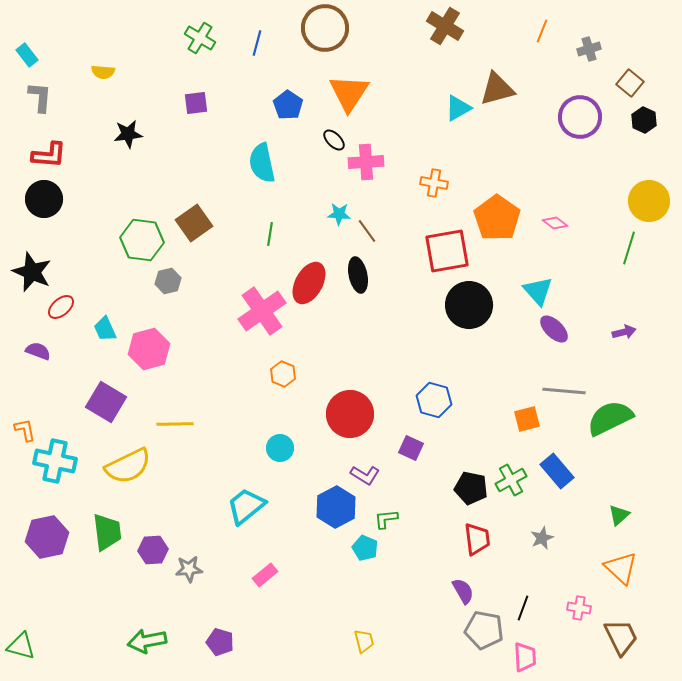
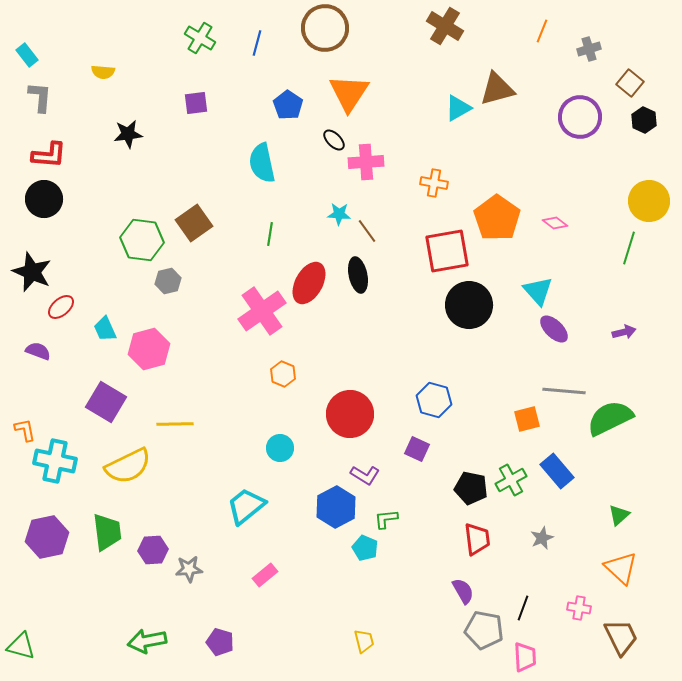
purple square at (411, 448): moved 6 px right, 1 px down
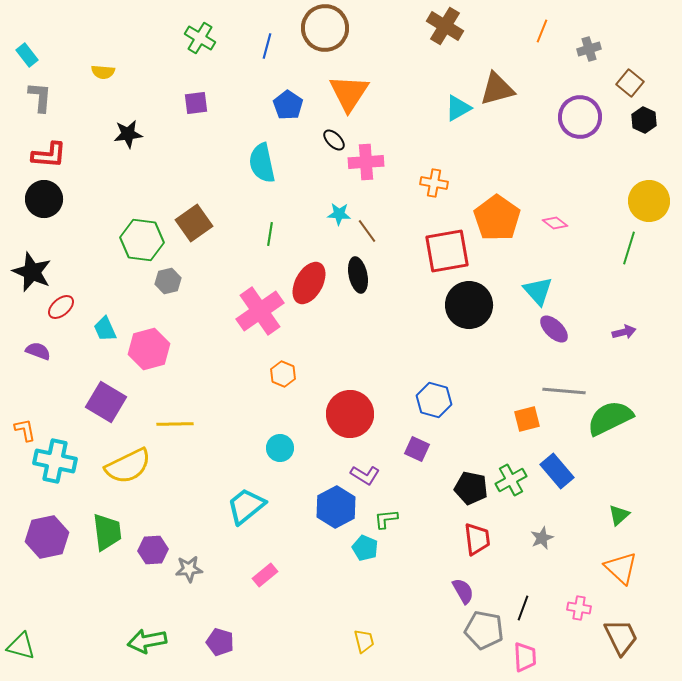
blue line at (257, 43): moved 10 px right, 3 px down
pink cross at (262, 311): moved 2 px left
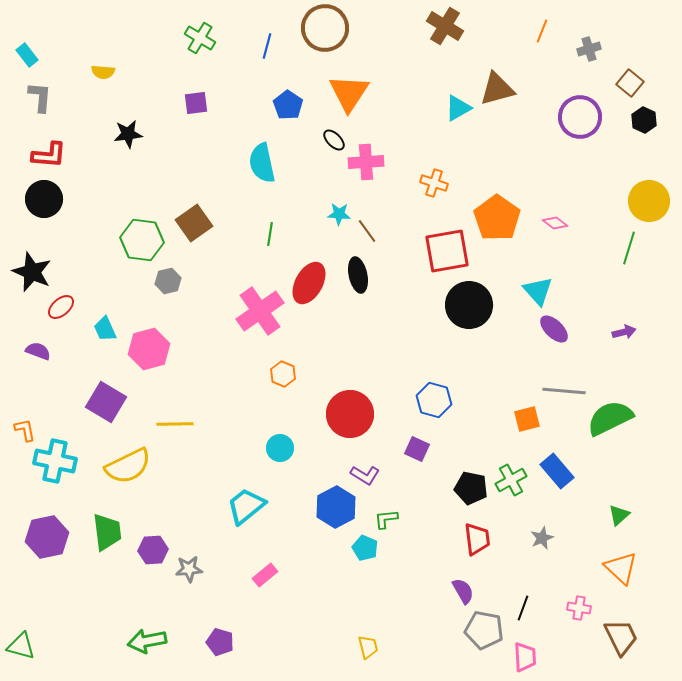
orange cross at (434, 183): rotated 8 degrees clockwise
yellow trapezoid at (364, 641): moved 4 px right, 6 px down
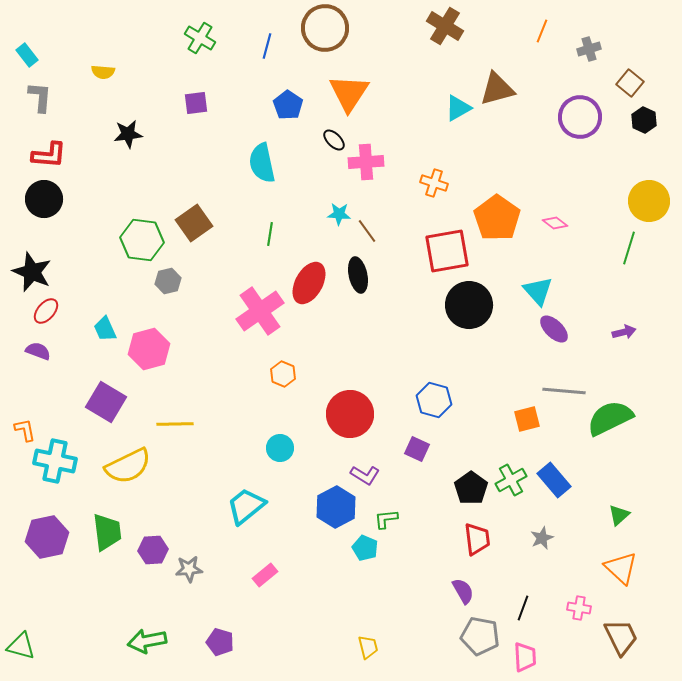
red ellipse at (61, 307): moved 15 px left, 4 px down; rotated 8 degrees counterclockwise
blue rectangle at (557, 471): moved 3 px left, 9 px down
black pentagon at (471, 488): rotated 24 degrees clockwise
gray pentagon at (484, 630): moved 4 px left, 6 px down
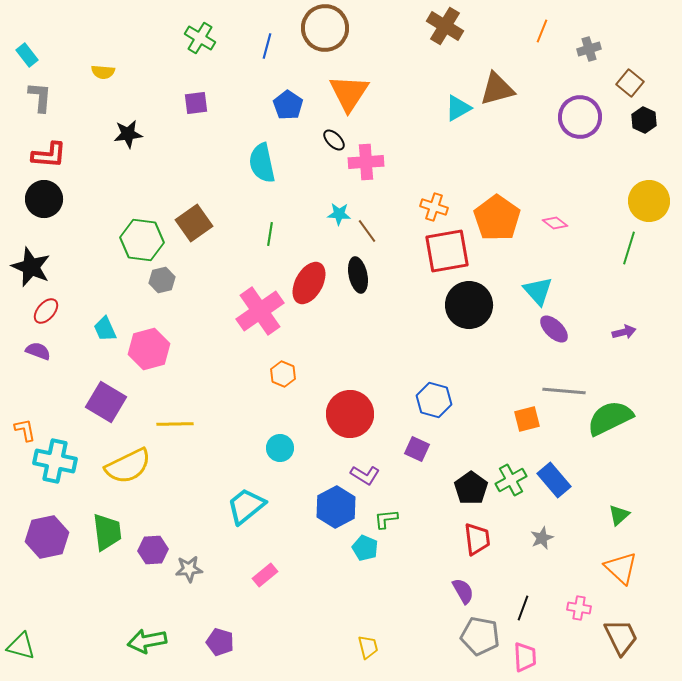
orange cross at (434, 183): moved 24 px down
black star at (32, 272): moved 1 px left, 5 px up
gray hexagon at (168, 281): moved 6 px left, 1 px up
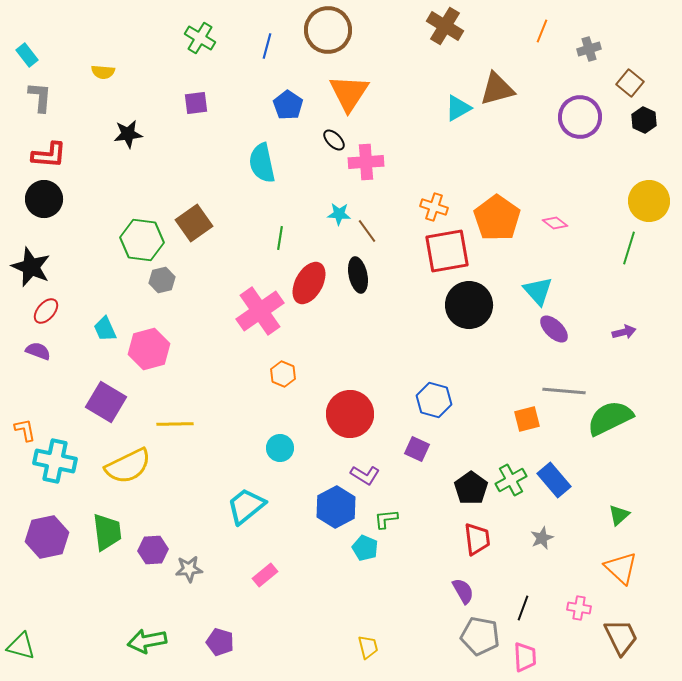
brown circle at (325, 28): moved 3 px right, 2 px down
green line at (270, 234): moved 10 px right, 4 px down
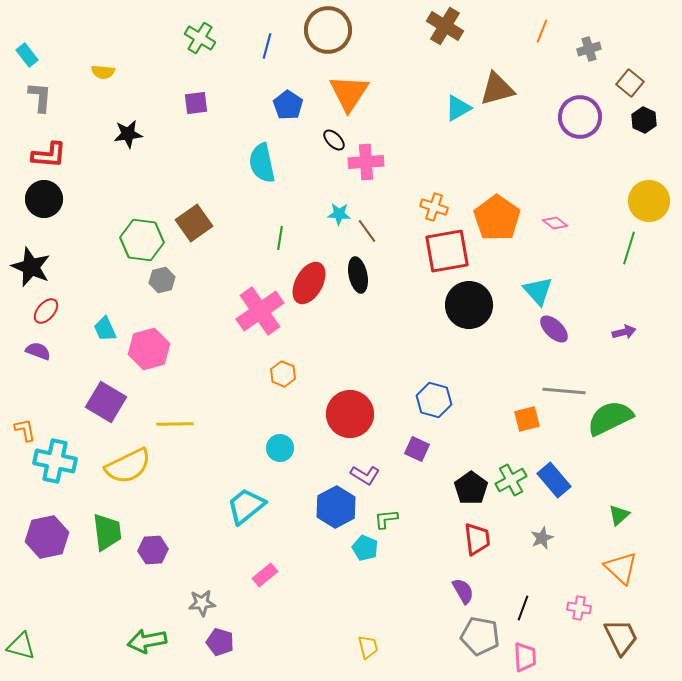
gray star at (189, 569): moved 13 px right, 34 px down
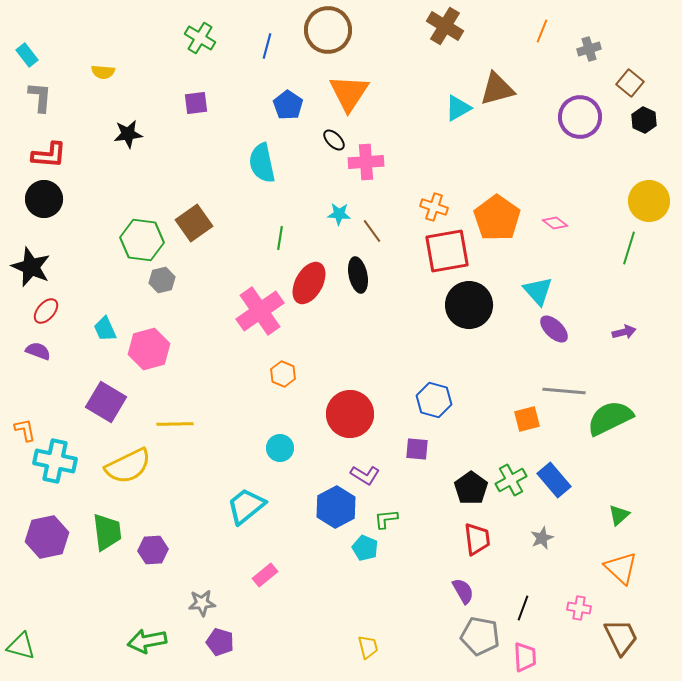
brown line at (367, 231): moved 5 px right
purple square at (417, 449): rotated 20 degrees counterclockwise
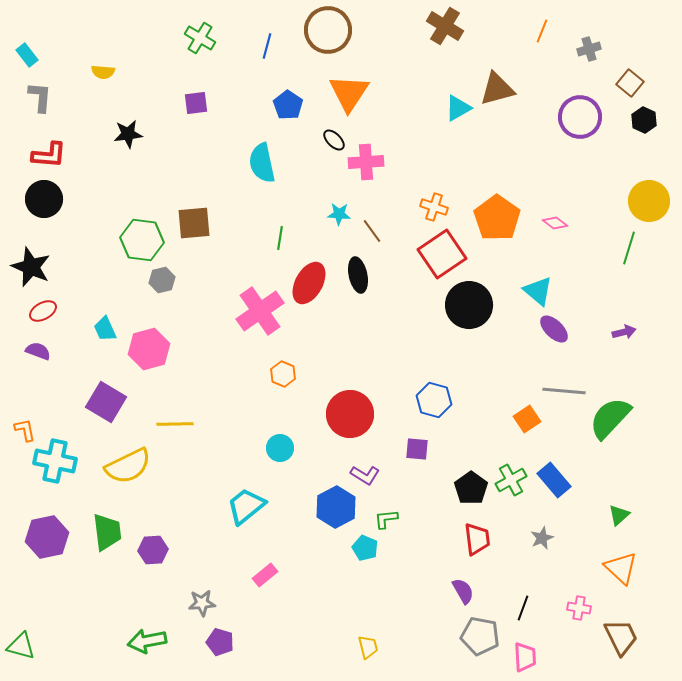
brown square at (194, 223): rotated 30 degrees clockwise
red square at (447, 251): moved 5 px left, 3 px down; rotated 24 degrees counterclockwise
cyan triangle at (538, 291): rotated 8 degrees counterclockwise
red ellipse at (46, 311): moved 3 px left; rotated 20 degrees clockwise
green semicircle at (610, 418): rotated 21 degrees counterclockwise
orange square at (527, 419): rotated 20 degrees counterclockwise
